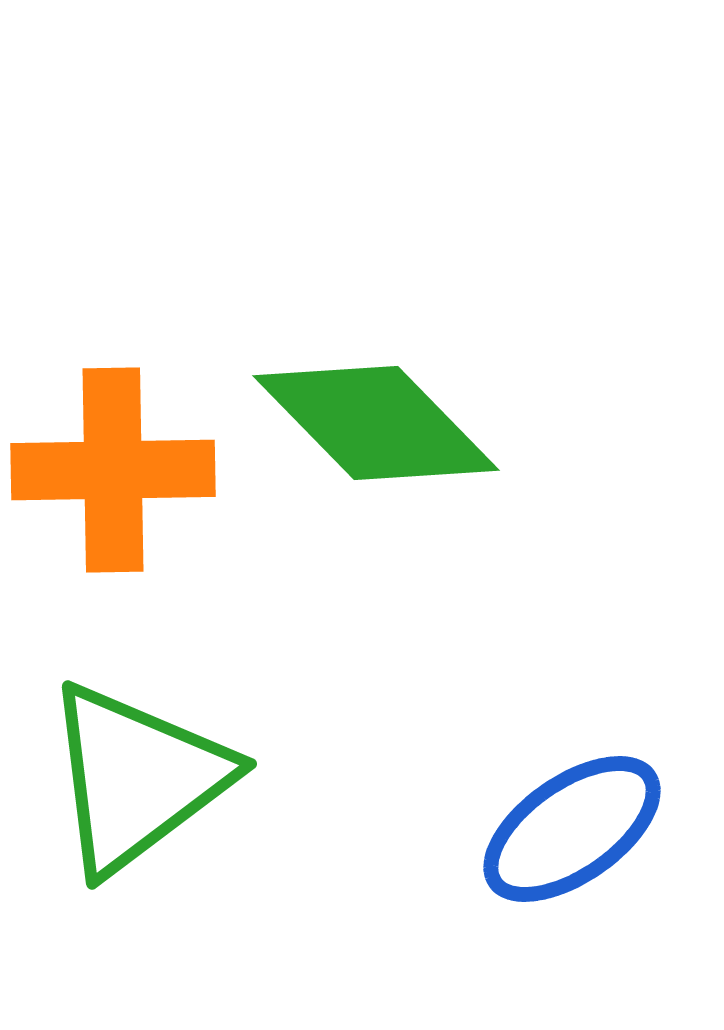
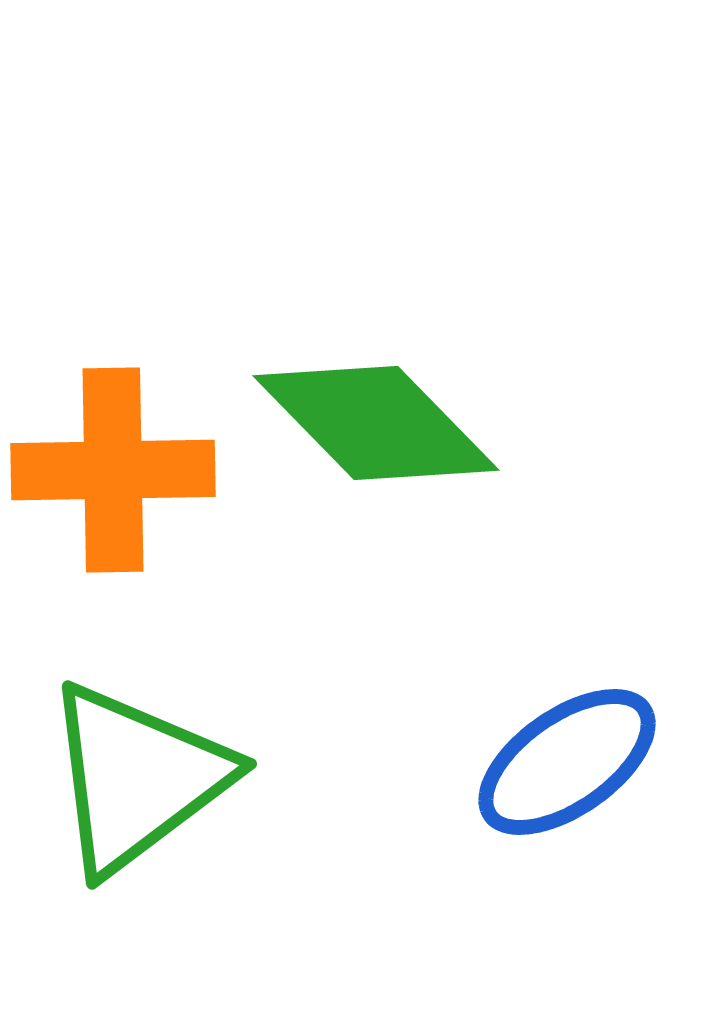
blue ellipse: moved 5 px left, 67 px up
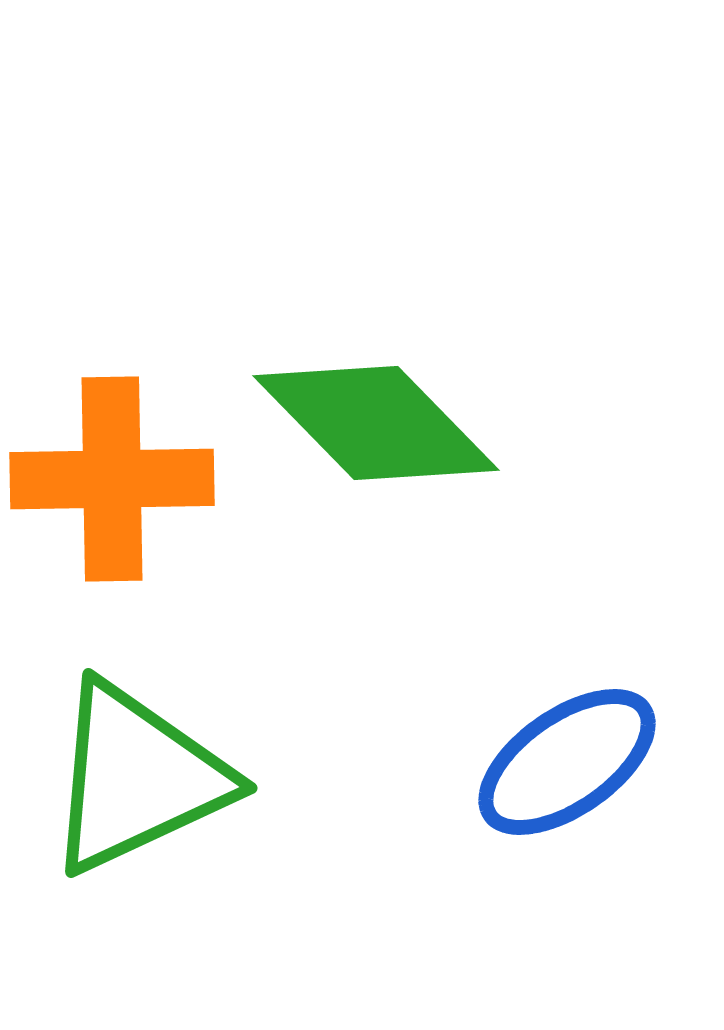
orange cross: moved 1 px left, 9 px down
green triangle: rotated 12 degrees clockwise
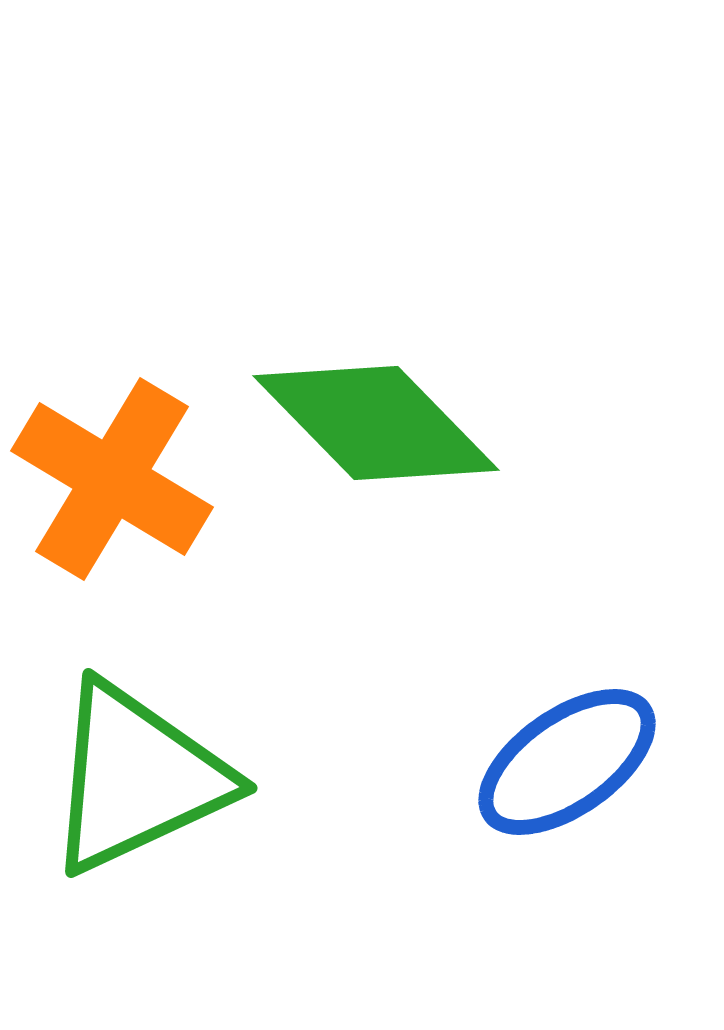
orange cross: rotated 32 degrees clockwise
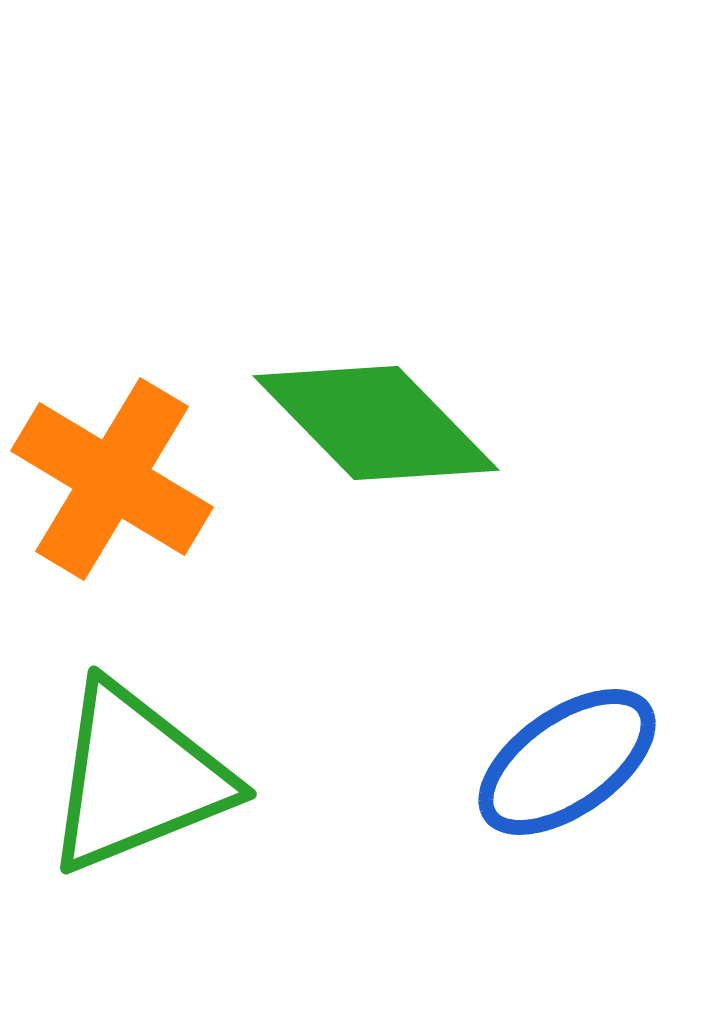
green triangle: rotated 3 degrees clockwise
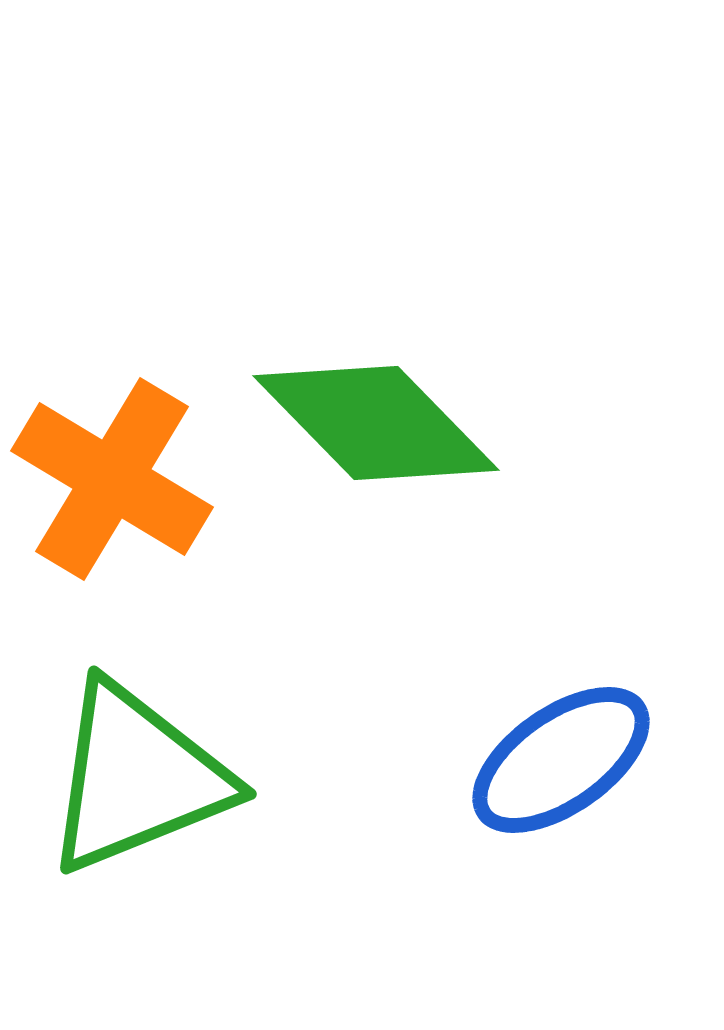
blue ellipse: moved 6 px left, 2 px up
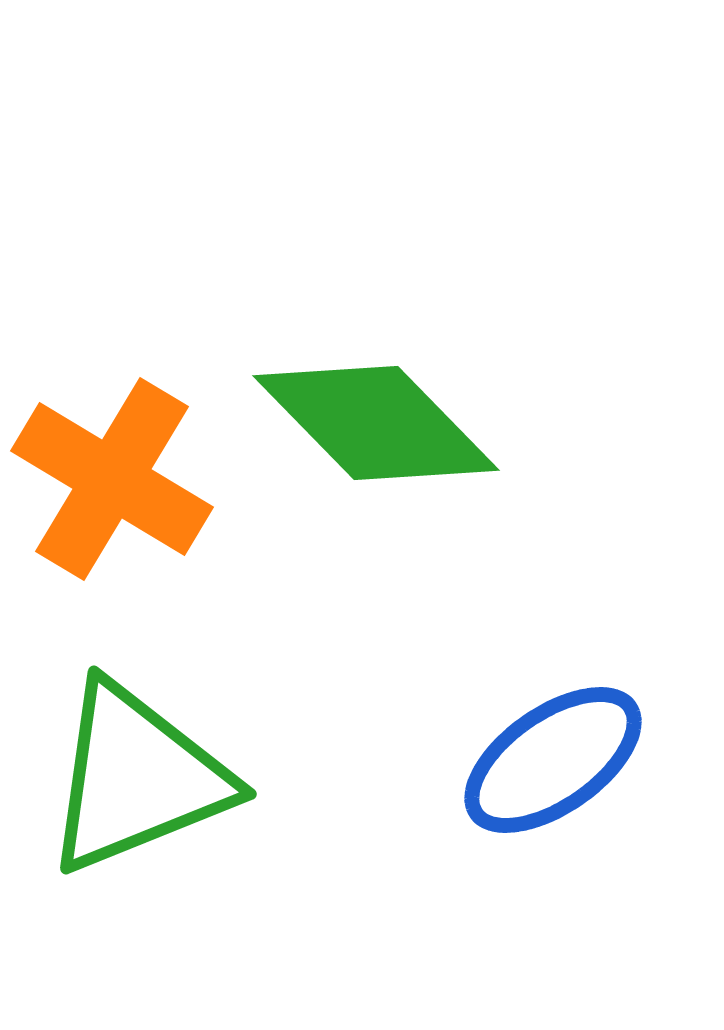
blue ellipse: moved 8 px left
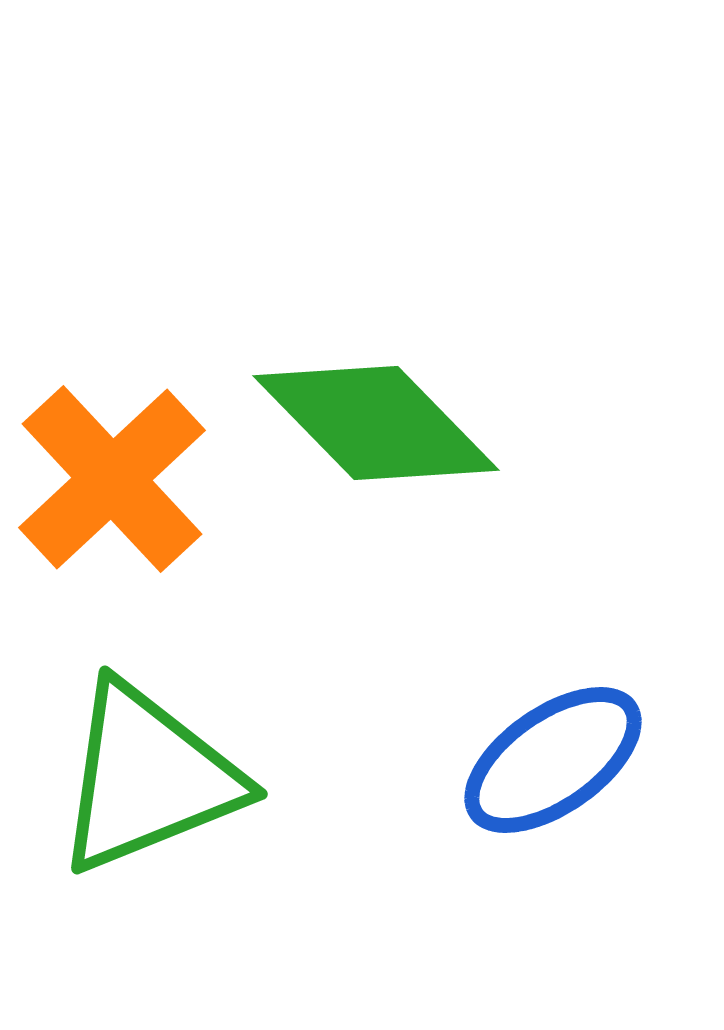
orange cross: rotated 16 degrees clockwise
green triangle: moved 11 px right
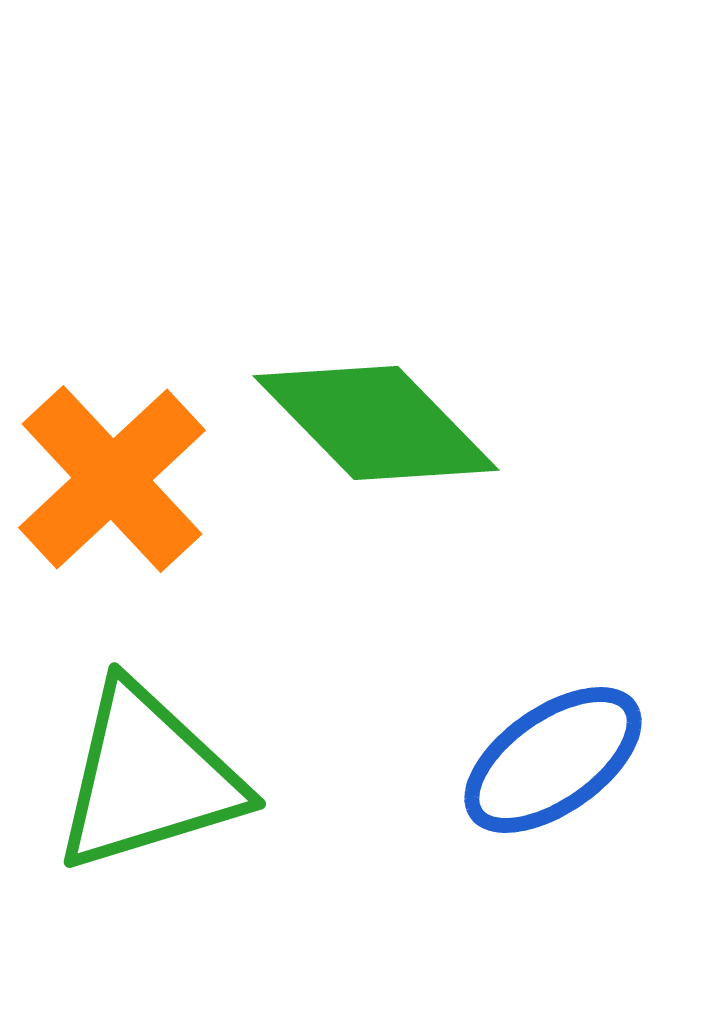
green triangle: rotated 5 degrees clockwise
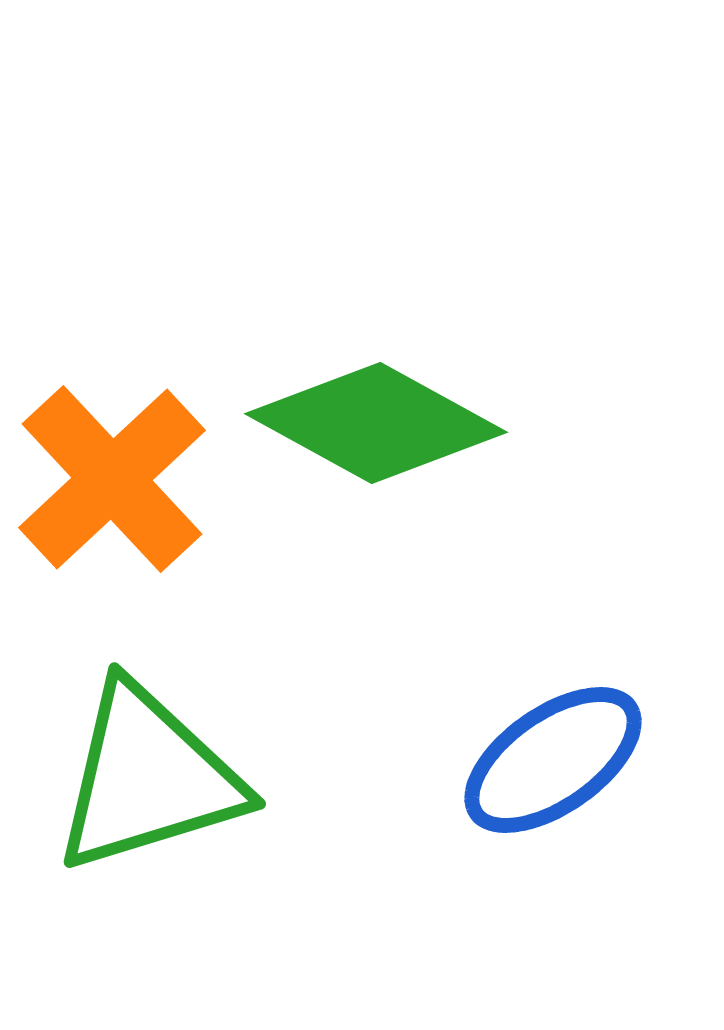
green diamond: rotated 17 degrees counterclockwise
